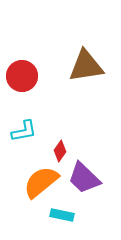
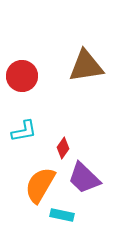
red diamond: moved 3 px right, 3 px up
orange semicircle: moved 1 px left, 3 px down; rotated 21 degrees counterclockwise
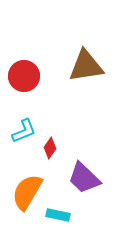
red circle: moved 2 px right
cyan L-shape: rotated 12 degrees counterclockwise
red diamond: moved 13 px left
orange semicircle: moved 13 px left, 7 px down
cyan rectangle: moved 4 px left
